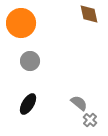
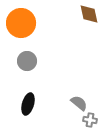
gray circle: moved 3 px left
black ellipse: rotated 15 degrees counterclockwise
gray cross: rotated 32 degrees counterclockwise
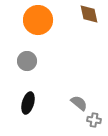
orange circle: moved 17 px right, 3 px up
black ellipse: moved 1 px up
gray cross: moved 4 px right
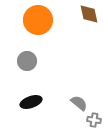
black ellipse: moved 3 px right, 1 px up; rotated 55 degrees clockwise
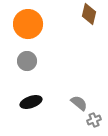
brown diamond: rotated 25 degrees clockwise
orange circle: moved 10 px left, 4 px down
gray cross: rotated 32 degrees counterclockwise
